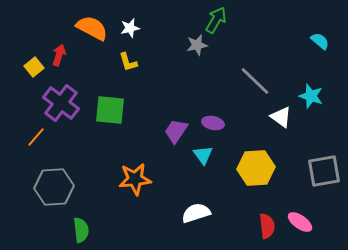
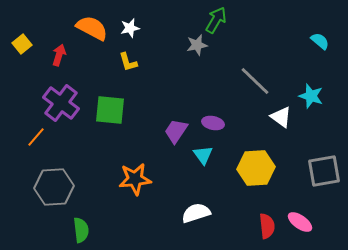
yellow square: moved 12 px left, 23 px up
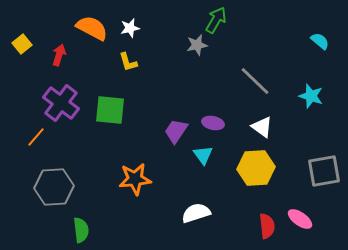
white triangle: moved 19 px left, 10 px down
pink ellipse: moved 3 px up
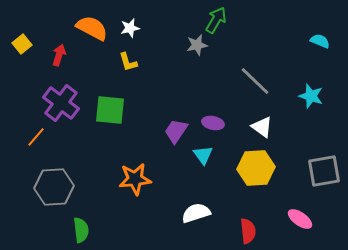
cyan semicircle: rotated 18 degrees counterclockwise
red semicircle: moved 19 px left, 5 px down
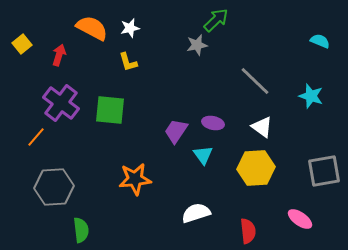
green arrow: rotated 16 degrees clockwise
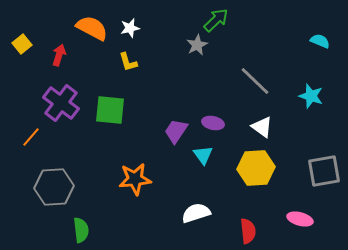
gray star: rotated 15 degrees counterclockwise
orange line: moved 5 px left
pink ellipse: rotated 20 degrees counterclockwise
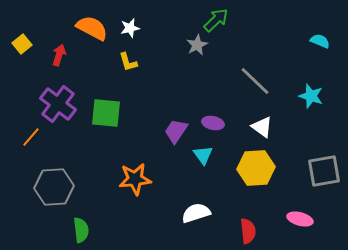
purple cross: moved 3 px left, 1 px down
green square: moved 4 px left, 3 px down
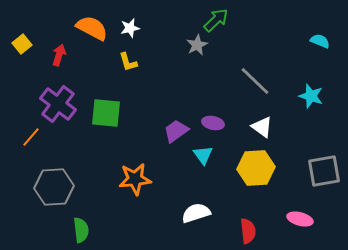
purple trapezoid: rotated 20 degrees clockwise
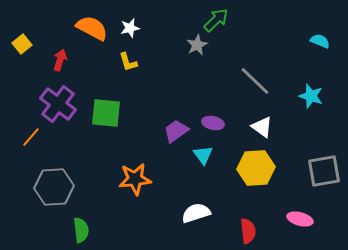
red arrow: moved 1 px right, 5 px down
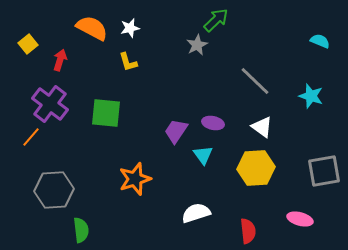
yellow square: moved 6 px right
purple cross: moved 8 px left
purple trapezoid: rotated 20 degrees counterclockwise
orange star: rotated 12 degrees counterclockwise
gray hexagon: moved 3 px down
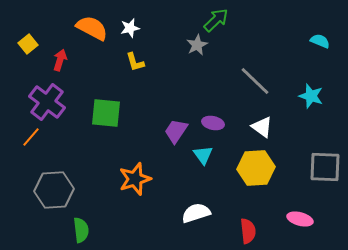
yellow L-shape: moved 7 px right
purple cross: moved 3 px left, 2 px up
gray square: moved 1 px right, 4 px up; rotated 12 degrees clockwise
